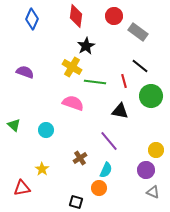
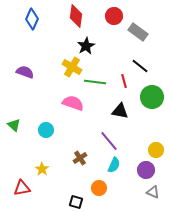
green circle: moved 1 px right, 1 px down
cyan semicircle: moved 8 px right, 5 px up
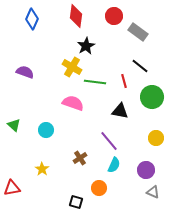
yellow circle: moved 12 px up
red triangle: moved 10 px left
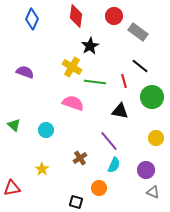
black star: moved 4 px right
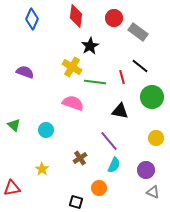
red circle: moved 2 px down
red line: moved 2 px left, 4 px up
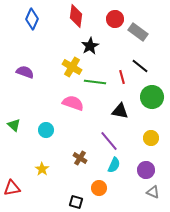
red circle: moved 1 px right, 1 px down
yellow circle: moved 5 px left
brown cross: rotated 24 degrees counterclockwise
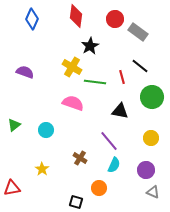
green triangle: rotated 40 degrees clockwise
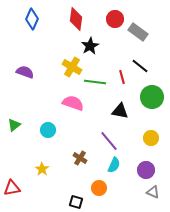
red diamond: moved 3 px down
cyan circle: moved 2 px right
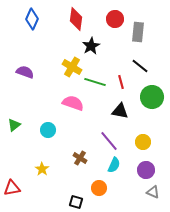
gray rectangle: rotated 60 degrees clockwise
black star: moved 1 px right
red line: moved 1 px left, 5 px down
green line: rotated 10 degrees clockwise
yellow circle: moved 8 px left, 4 px down
